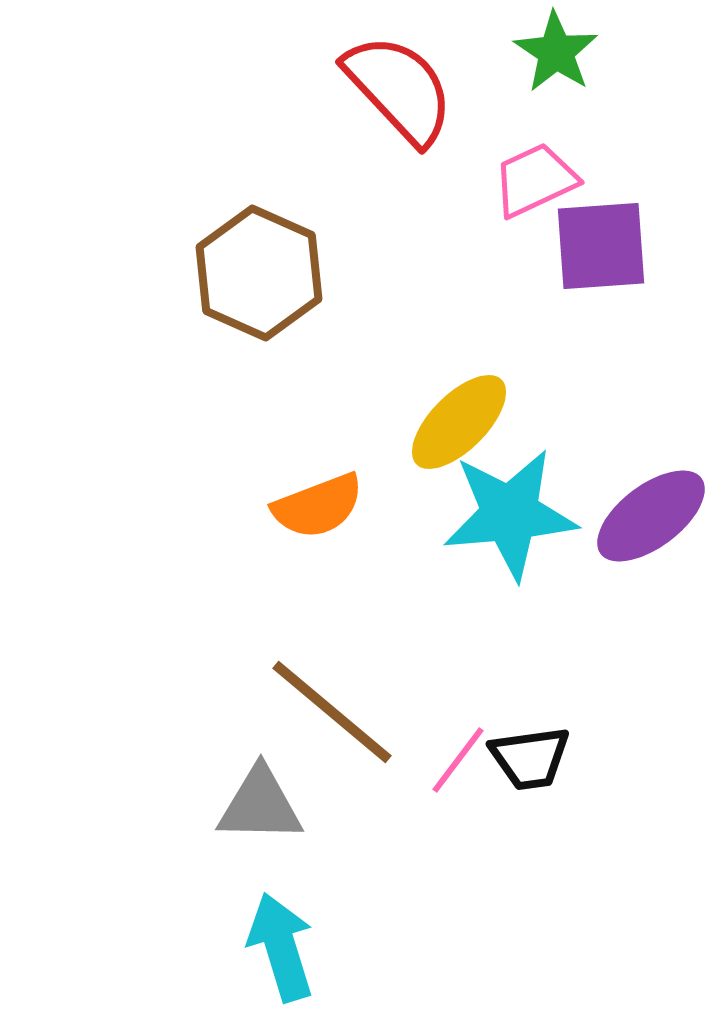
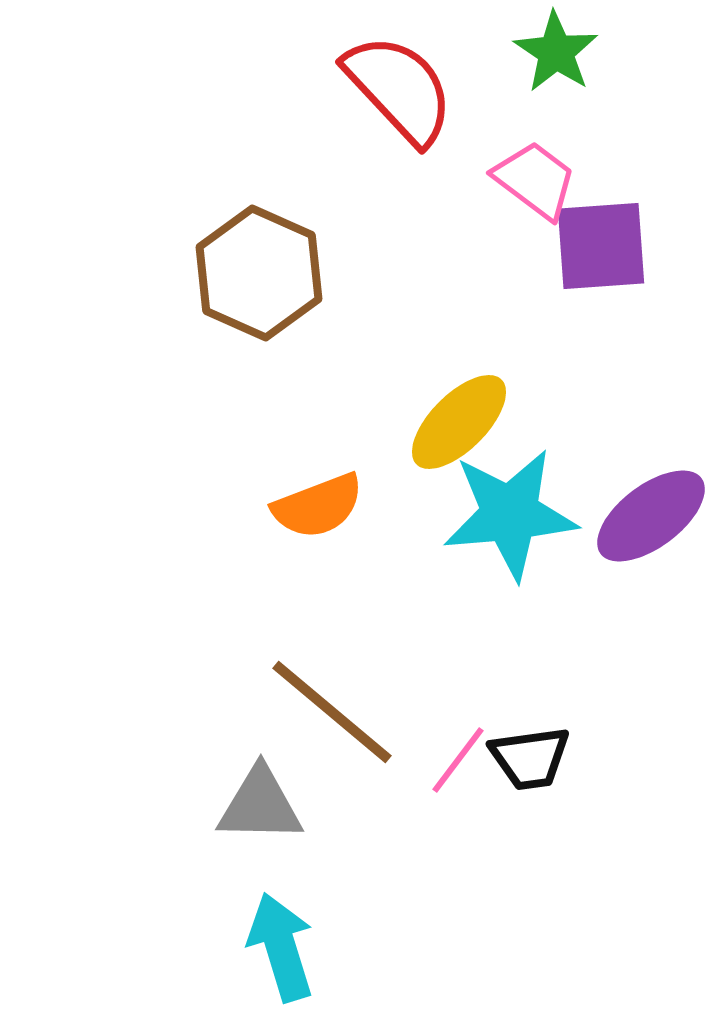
pink trapezoid: rotated 62 degrees clockwise
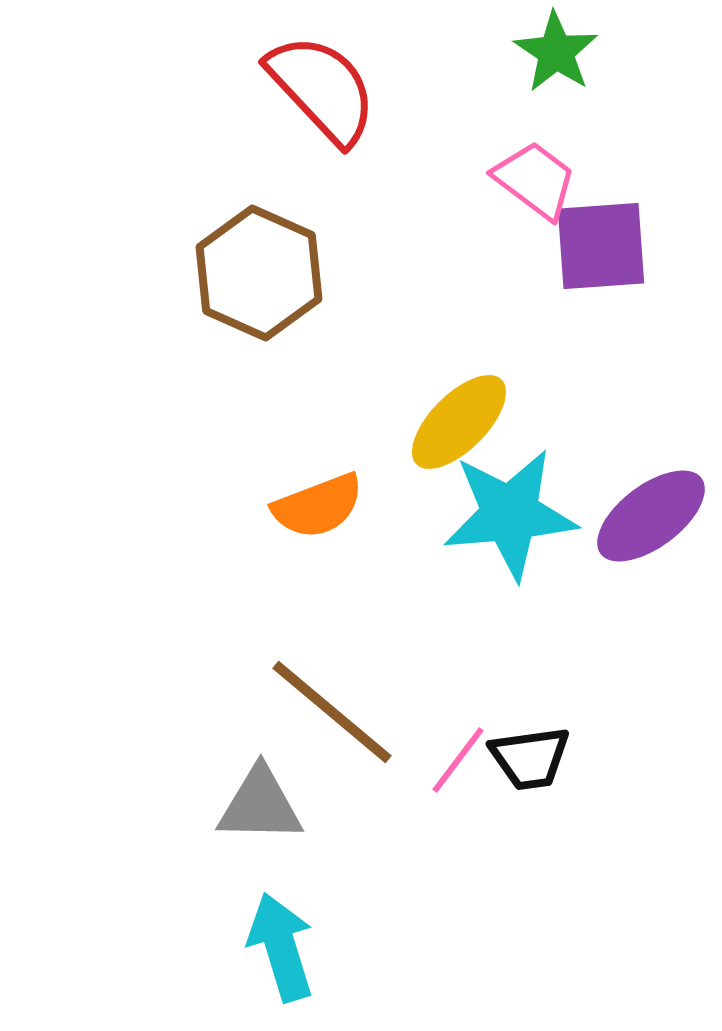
red semicircle: moved 77 px left
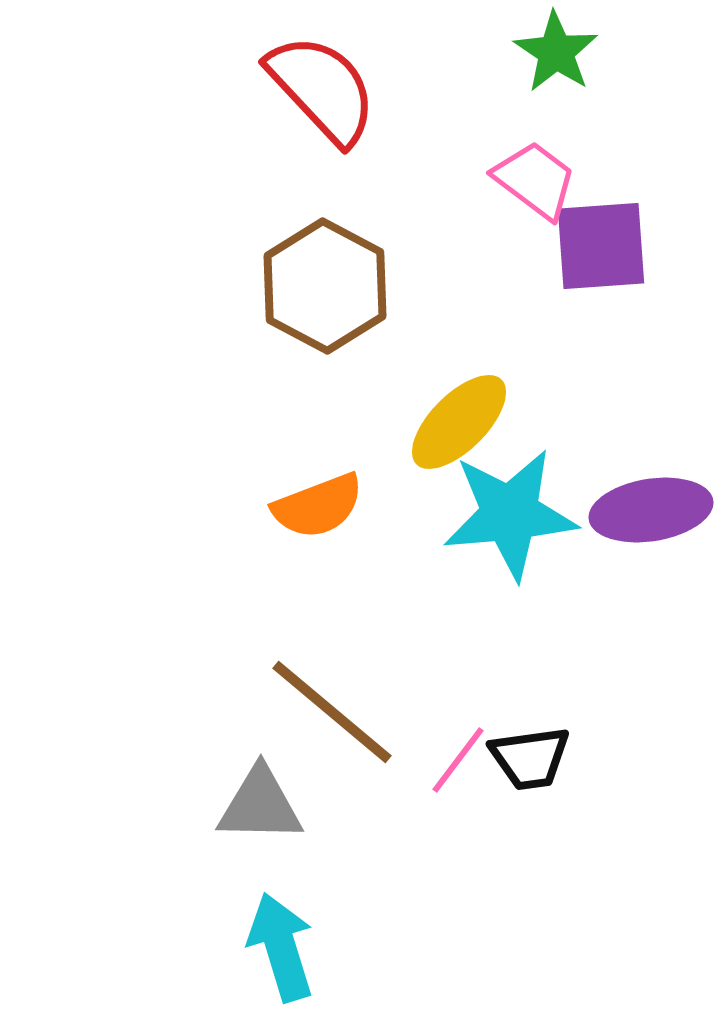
brown hexagon: moved 66 px right, 13 px down; rotated 4 degrees clockwise
purple ellipse: moved 6 px up; rotated 28 degrees clockwise
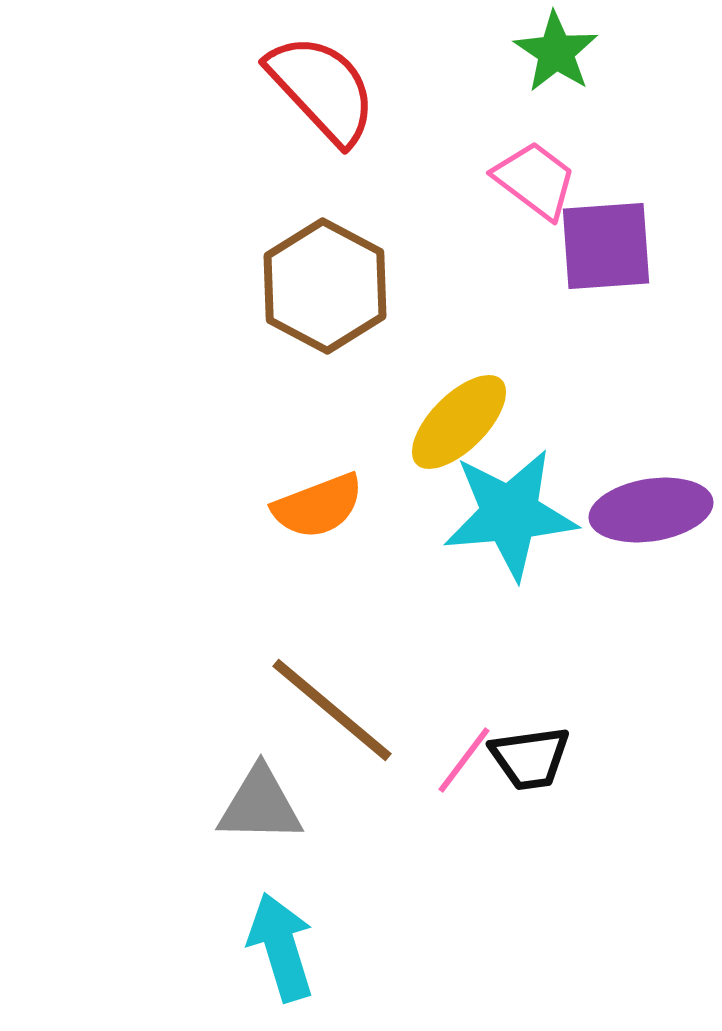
purple square: moved 5 px right
brown line: moved 2 px up
pink line: moved 6 px right
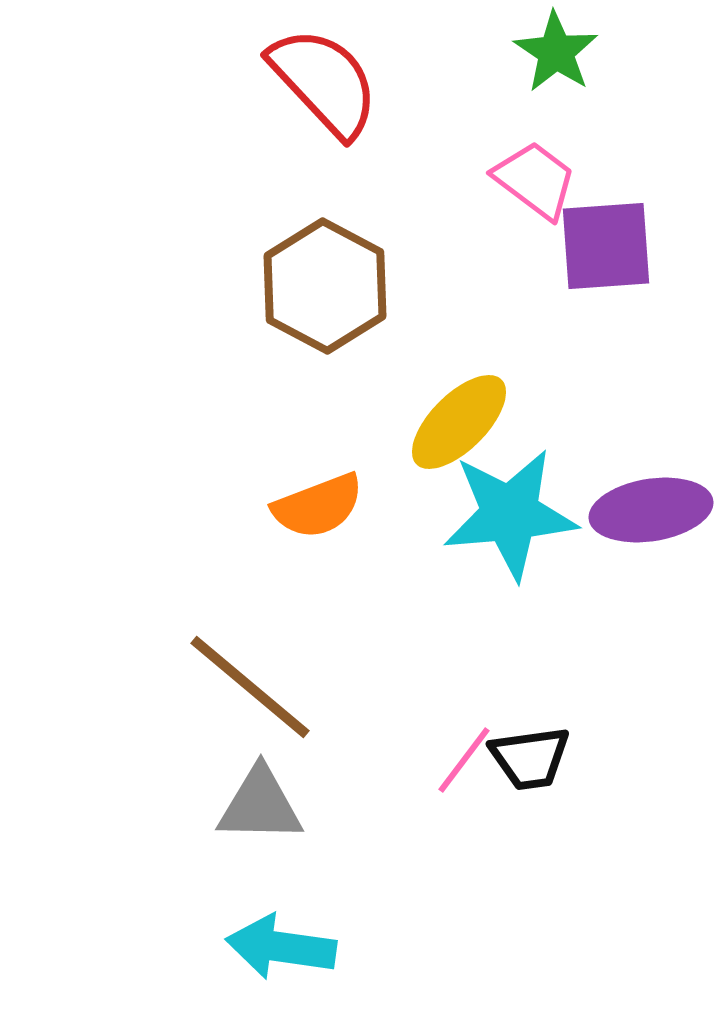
red semicircle: moved 2 px right, 7 px up
brown line: moved 82 px left, 23 px up
cyan arrow: rotated 65 degrees counterclockwise
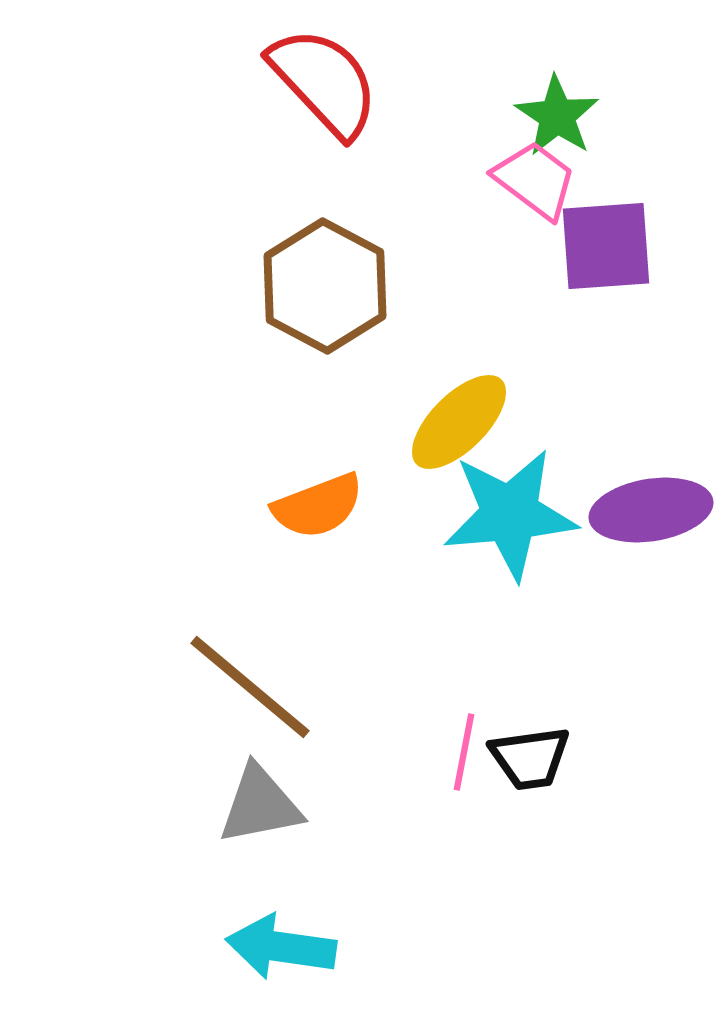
green star: moved 1 px right, 64 px down
pink line: moved 8 px up; rotated 26 degrees counterclockwise
gray triangle: rotated 12 degrees counterclockwise
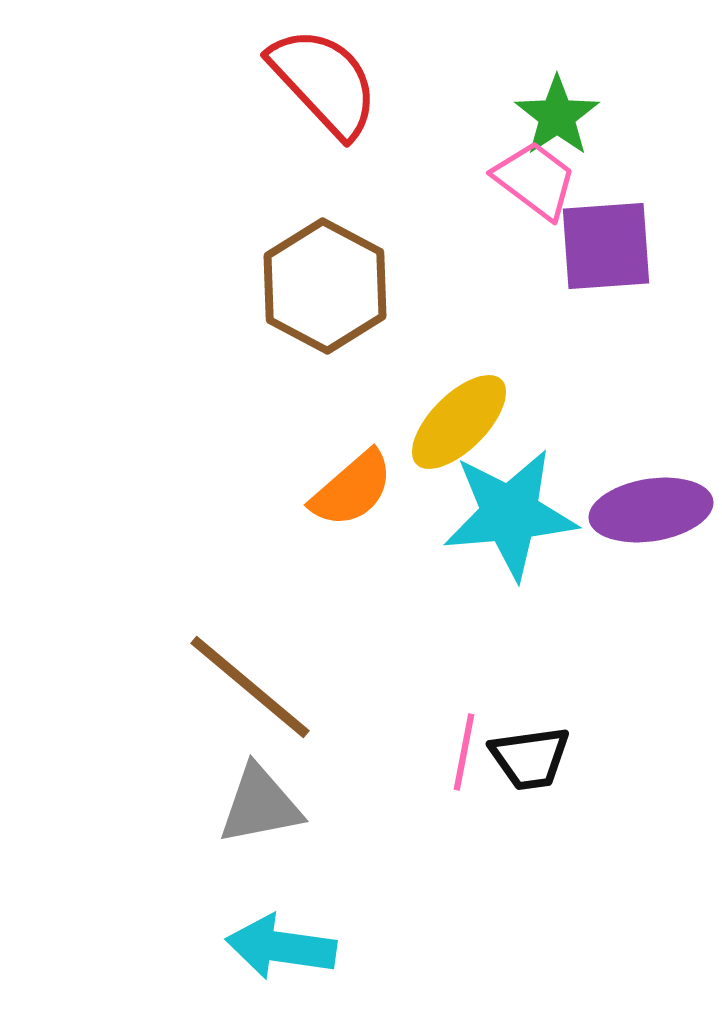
green star: rotated 4 degrees clockwise
orange semicircle: moved 34 px right, 17 px up; rotated 20 degrees counterclockwise
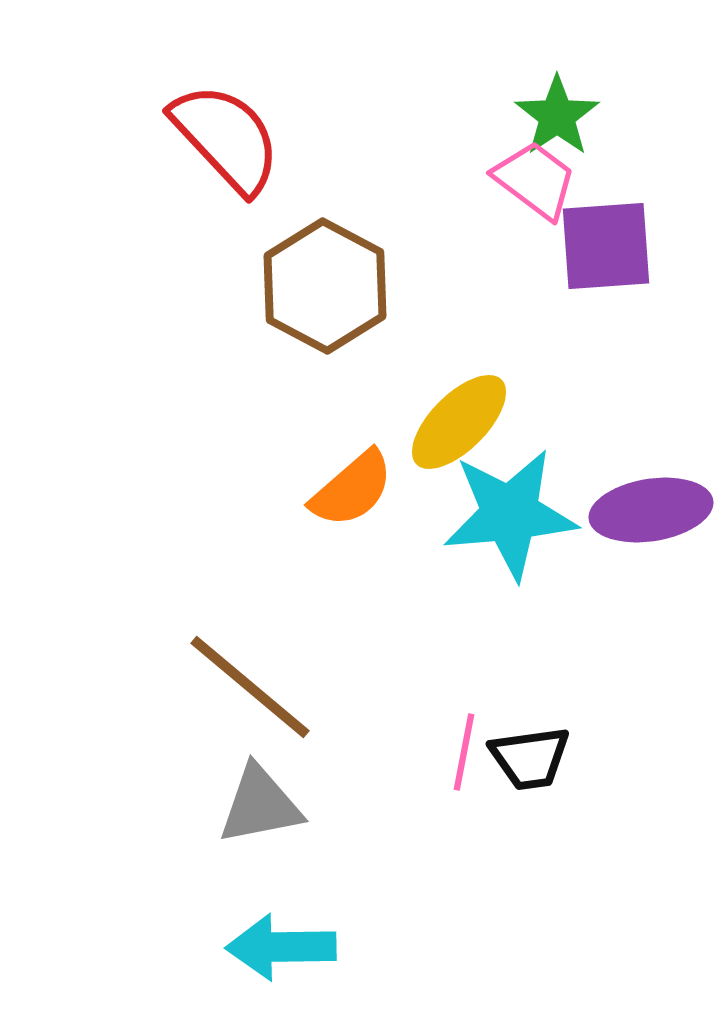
red semicircle: moved 98 px left, 56 px down
cyan arrow: rotated 9 degrees counterclockwise
